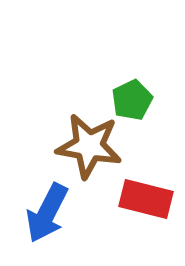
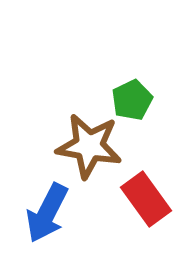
red rectangle: rotated 40 degrees clockwise
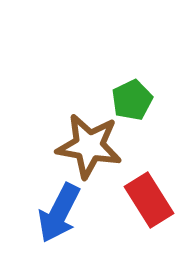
red rectangle: moved 3 px right, 1 px down; rotated 4 degrees clockwise
blue arrow: moved 12 px right
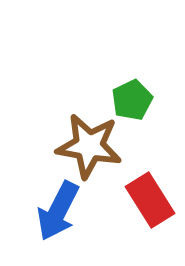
red rectangle: moved 1 px right
blue arrow: moved 1 px left, 2 px up
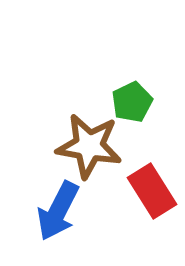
green pentagon: moved 2 px down
red rectangle: moved 2 px right, 9 px up
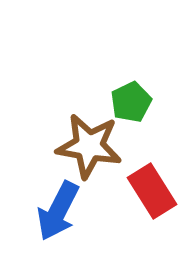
green pentagon: moved 1 px left
